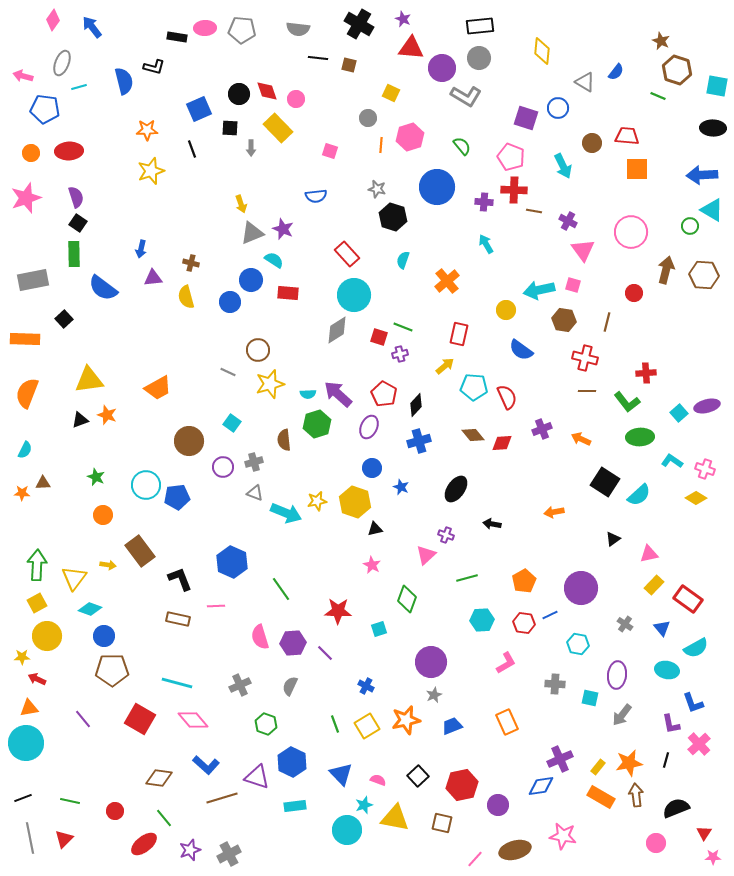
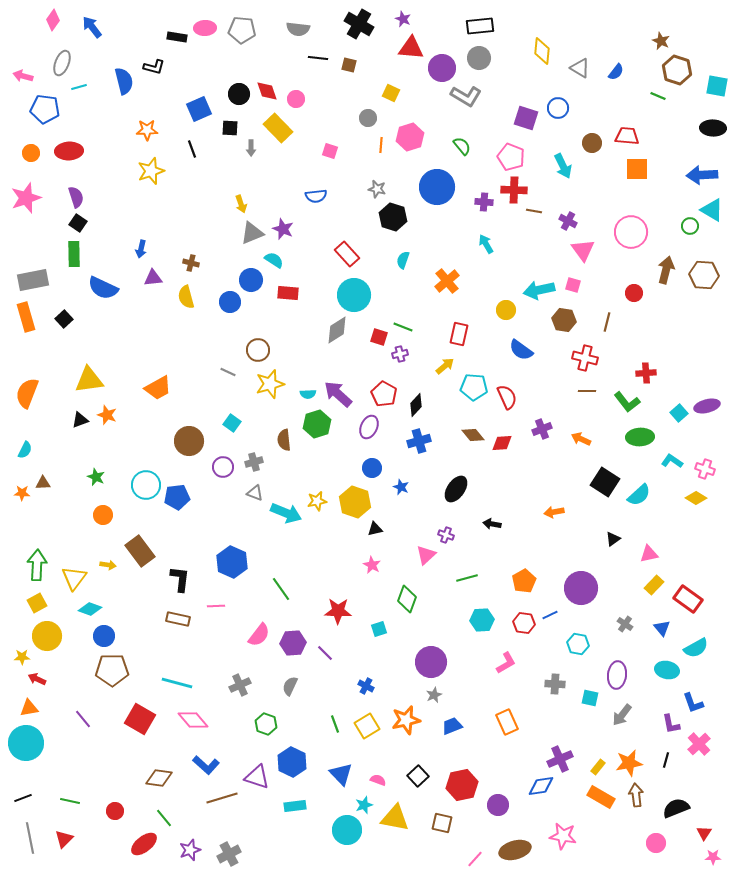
gray triangle at (585, 82): moved 5 px left, 14 px up
blue semicircle at (103, 288): rotated 12 degrees counterclockwise
orange rectangle at (25, 339): moved 1 px right, 22 px up; rotated 72 degrees clockwise
black L-shape at (180, 579): rotated 28 degrees clockwise
pink semicircle at (260, 637): moved 1 px left, 2 px up; rotated 125 degrees counterclockwise
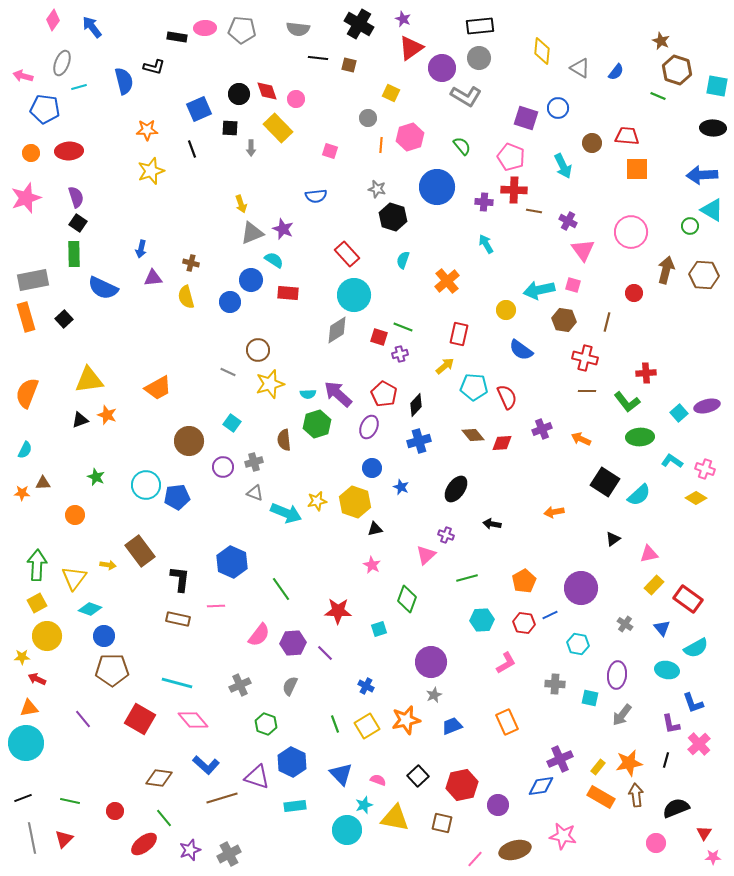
red triangle at (411, 48): rotated 40 degrees counterclockwise
orange circle at (103, 515): moved 28 px left
gray line at (30, 838): moved 2 px right
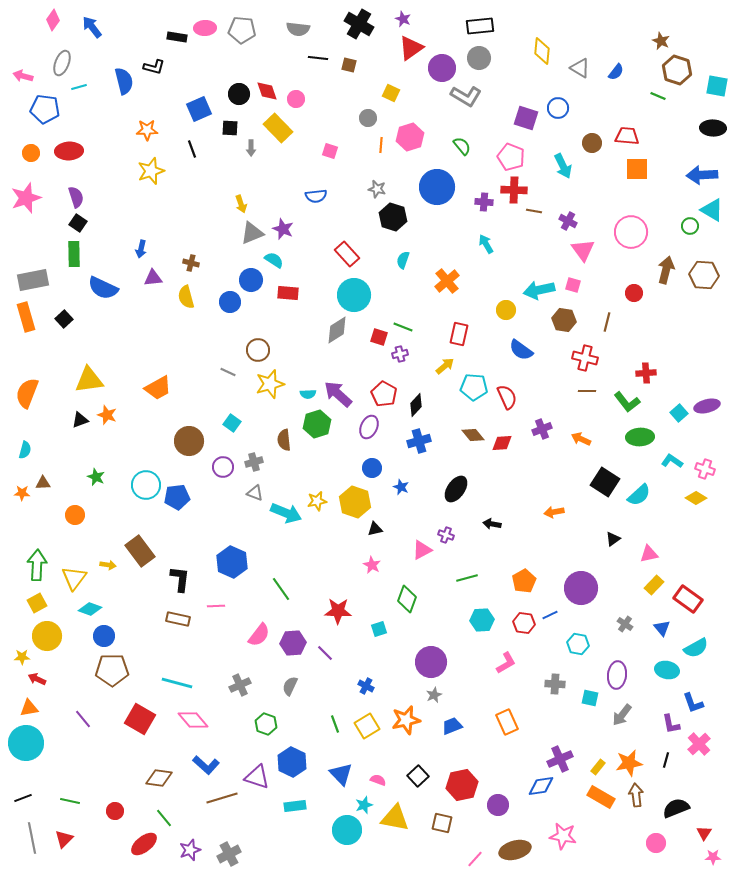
cyan semicircle at (25, 450): rotated 12 degrees counterclockwise
pink triangle at (426, 555): moved 4 px left, 5 px up; rotated 15 degrees clockwise
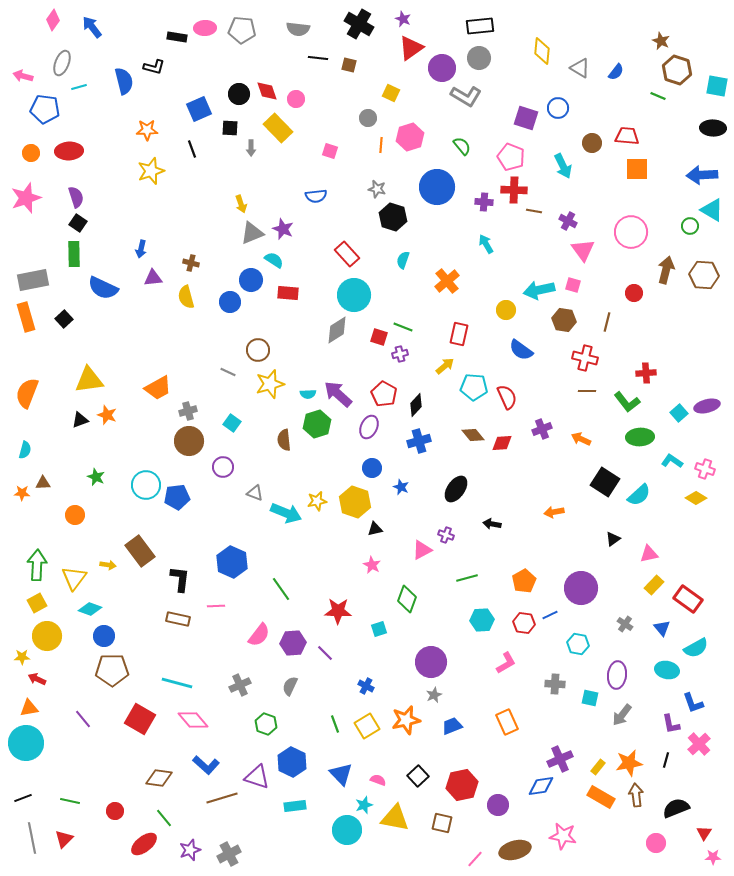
gray cross at (254, 462): moved 66 px left, 51 px up
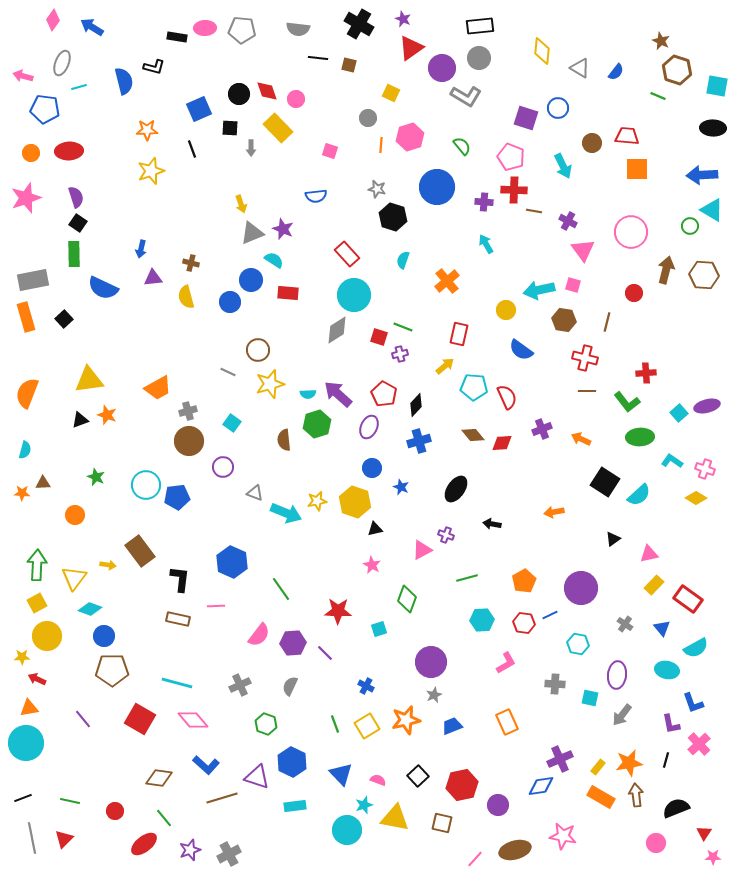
blue arrow at (92, 27): rotated 20 degrees counterclockwise
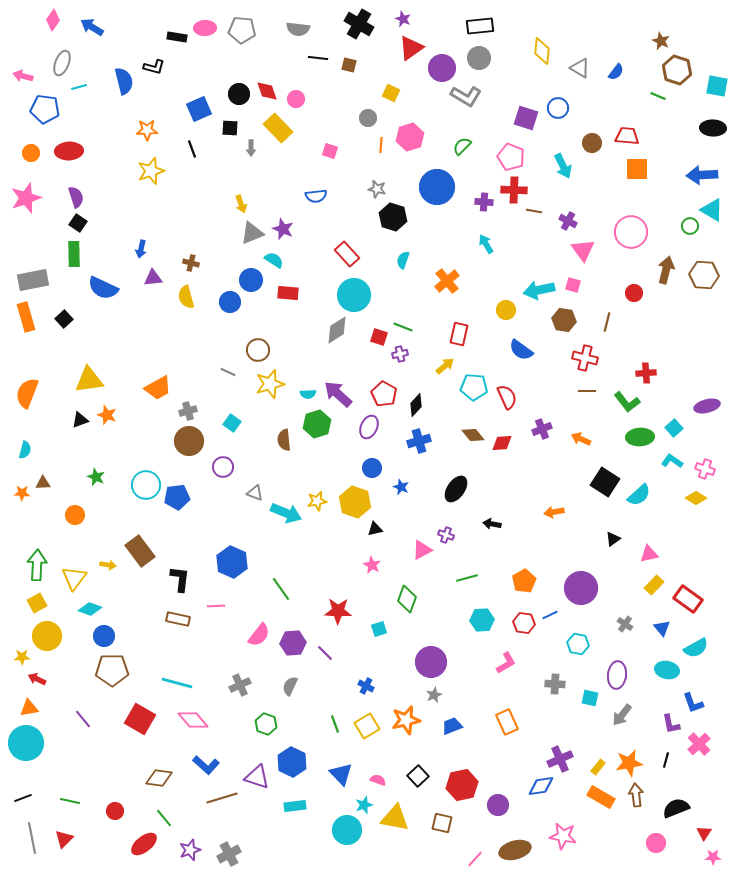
green semicircle at (462, 146): rotated 96 degrees counterclockwise
cyan square at (679, 413): moved 5 px left, 15 px down
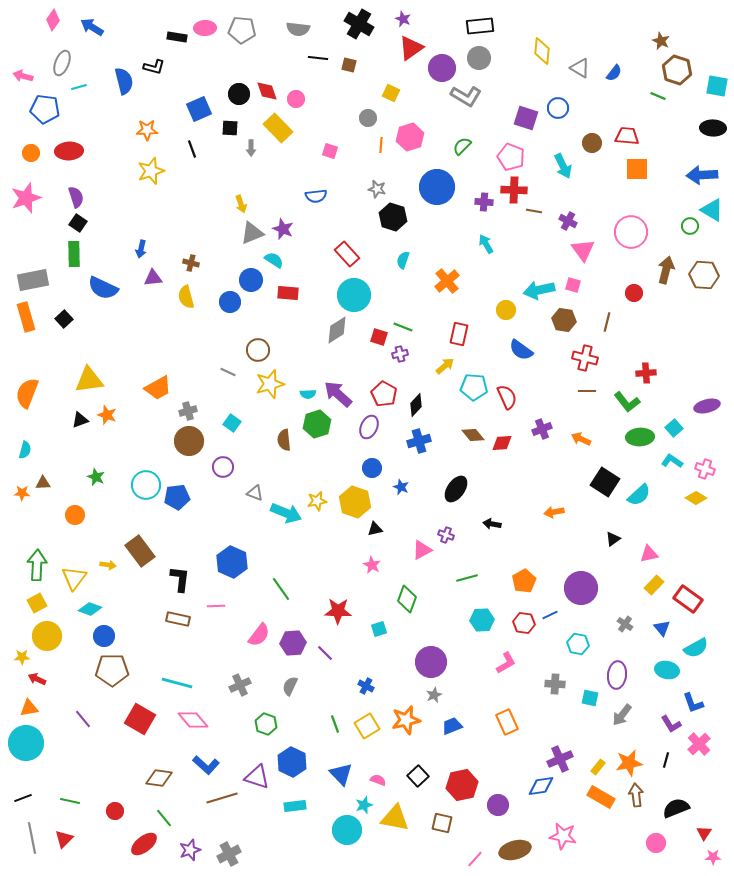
blue semicircle at (616, 72): moved 2 px left, 1 px down
purple L-shape at (671, 724): rotated 20 degrees counterclockwise
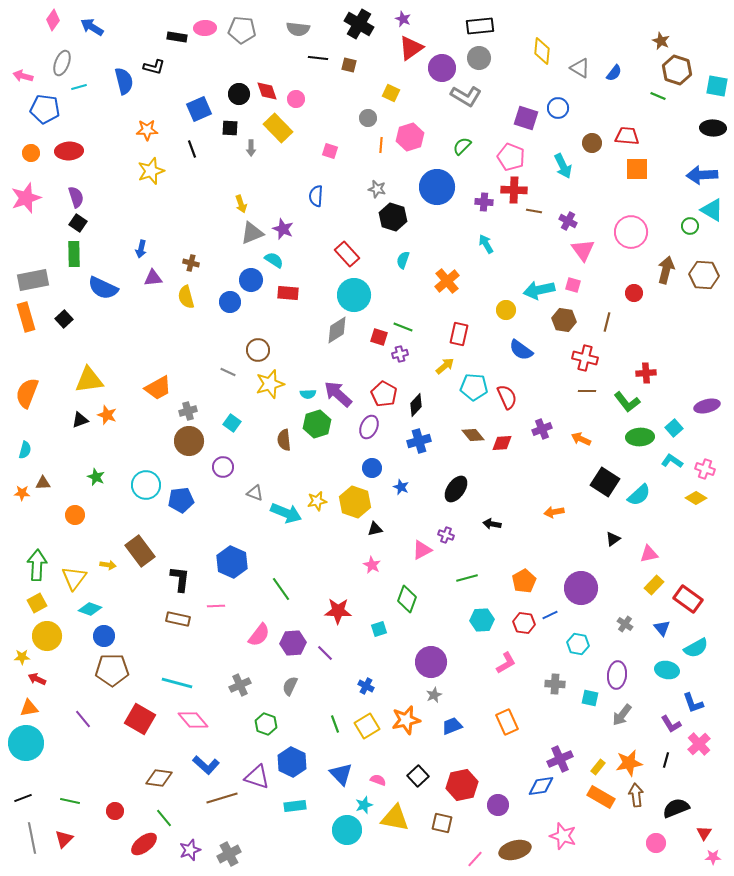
blue semicircle at (316, 196): rotated 100 degrees clockwise
blue pentagon at (177, 497): moved 4 px right, 3 px down
pink star at (563, 836): rotated 8 degrees clockwise
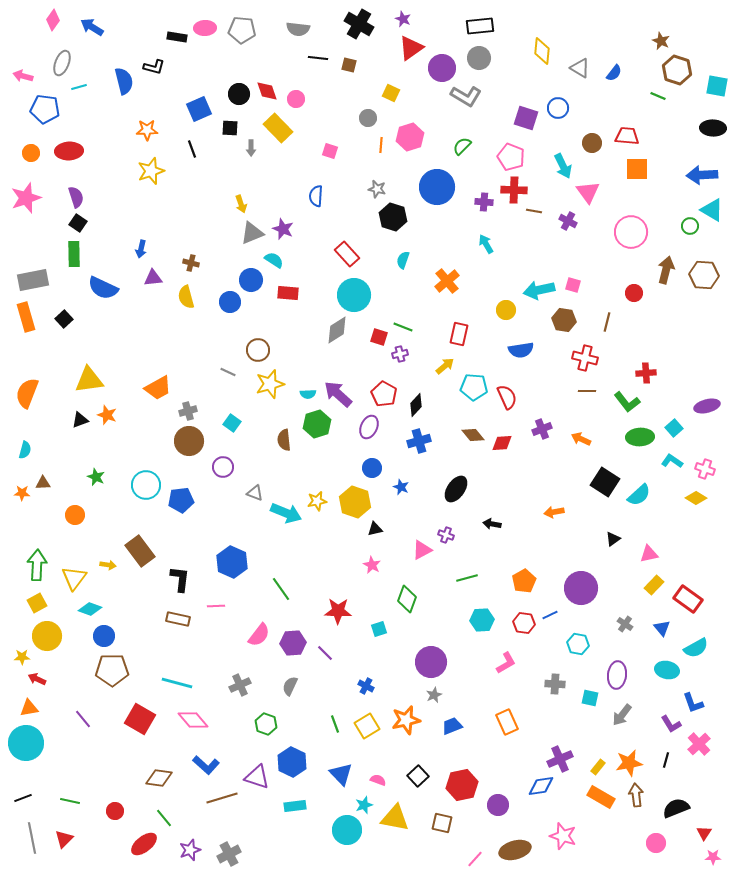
pink triangle at (583, 250): moved 5 px right, 58 px up
blue semicircle at (521, 350): rotated 45 degrees counterclockwise
